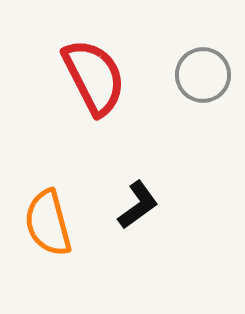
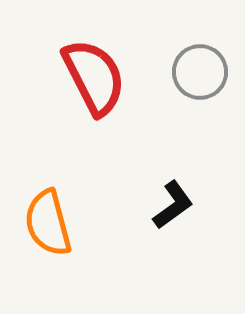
gray circle: moved 3 px left, 3 px up
black L-shape: moved 35 px right
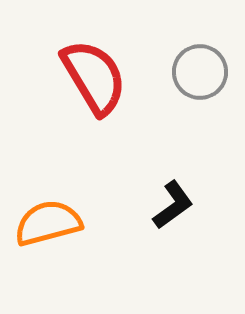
red semicircle: rotated 4 degrees counterclockwise
orange semicircle: rotated 90 degrees clockwise
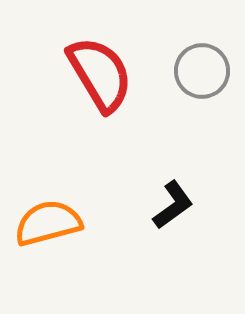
gray circle: moved 2 px right, 1 px up
red semicircle: moved 6 px right, 3 px up
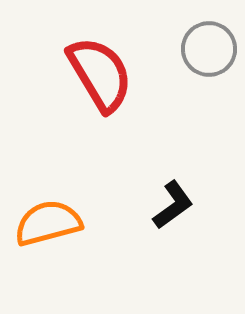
gray circle: moved 7 px right, 22 px up
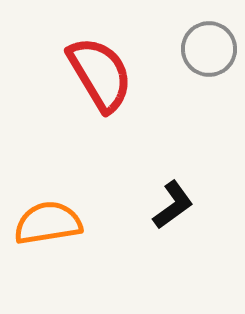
orange semicircle: rotated 6 degrees clockwise
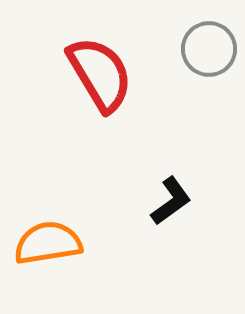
black L-shape: moved 2 px left, 4 px up
orange semicircle: moved 20 px down
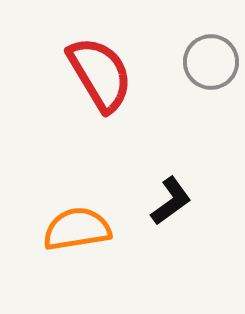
gray circle: moved 2 px right, 13 px down
orange semicircle: moved 29 px right, 14 px up
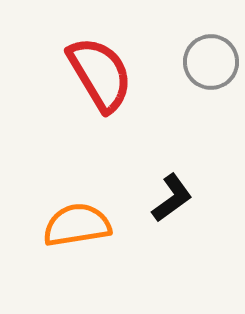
black L-shape: moved 1 px right, 3 px up
orange semicircle: moved 4 px up
